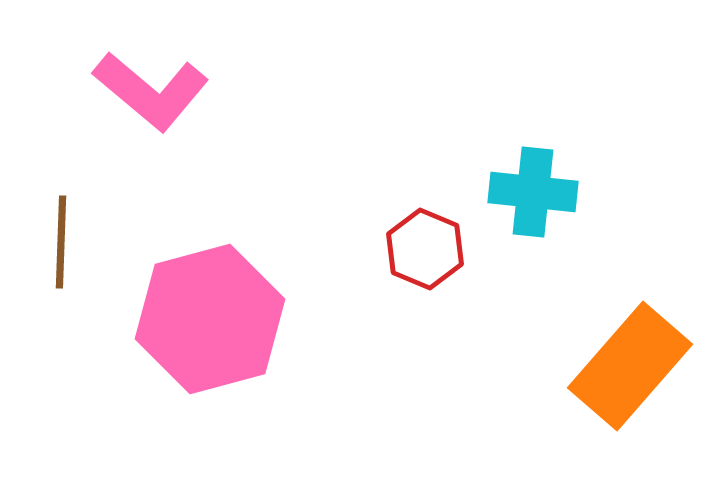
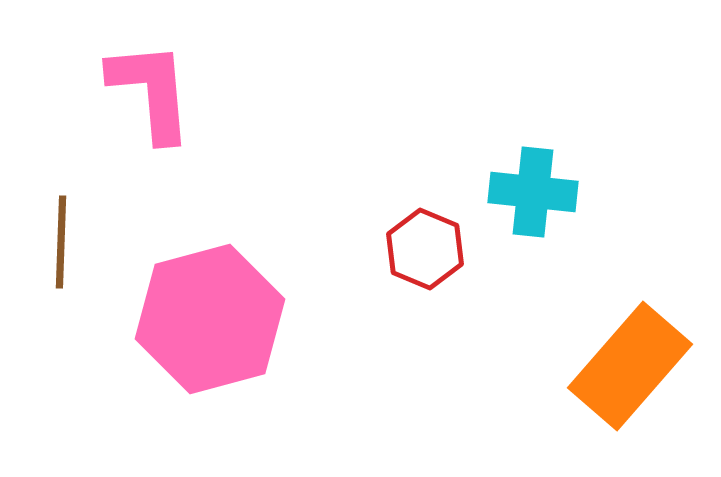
pink L-shape: rotated 135 degrees counterclockwise
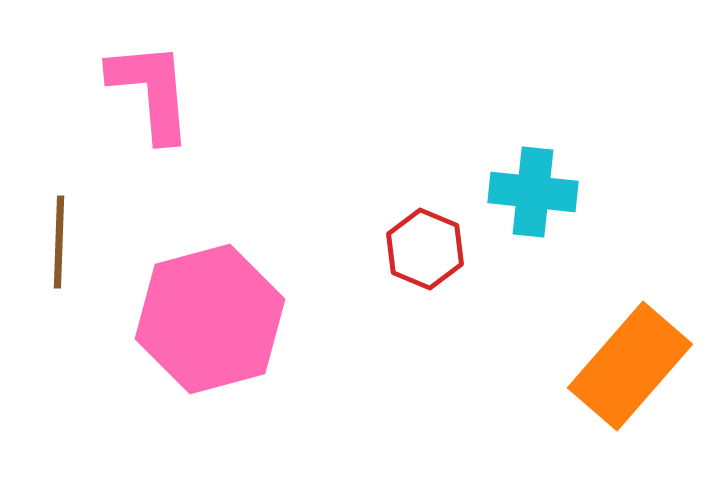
brown line: moved 2 px left
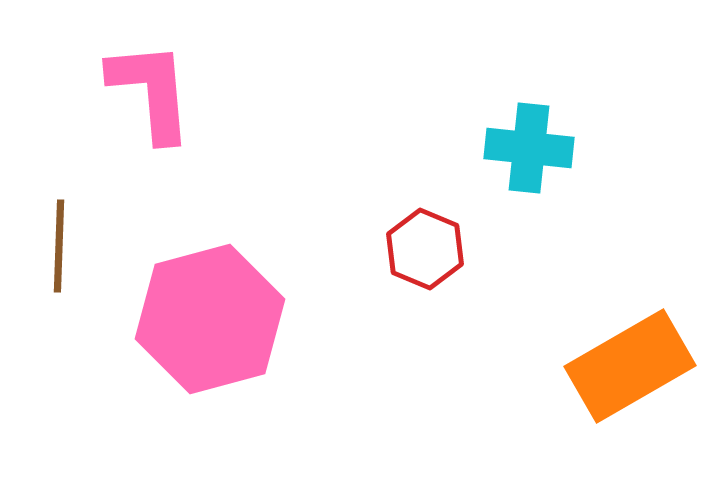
cyan cross: moved 4 px left, 44 px up
brown line: moved 4 px down
orange rectangle: rotated 19 degrees clockwise
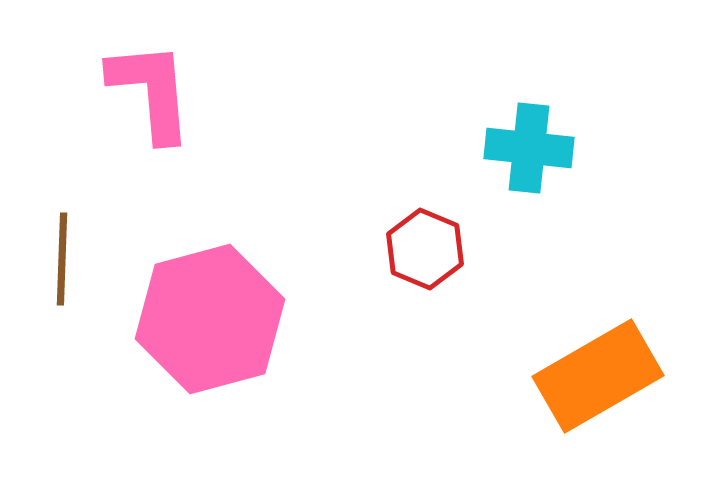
brown line: moved 3 px right, 13 px down
orange rectangle: moved 32 px left, 10 px down
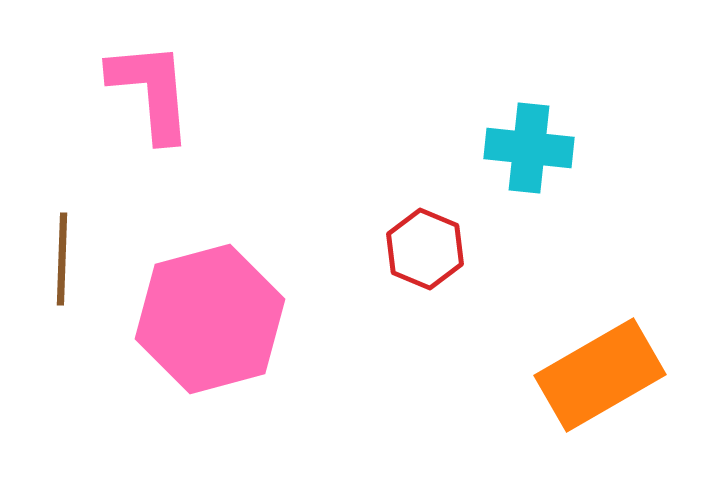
orange rectangle: moved 2 px right, 1 px up
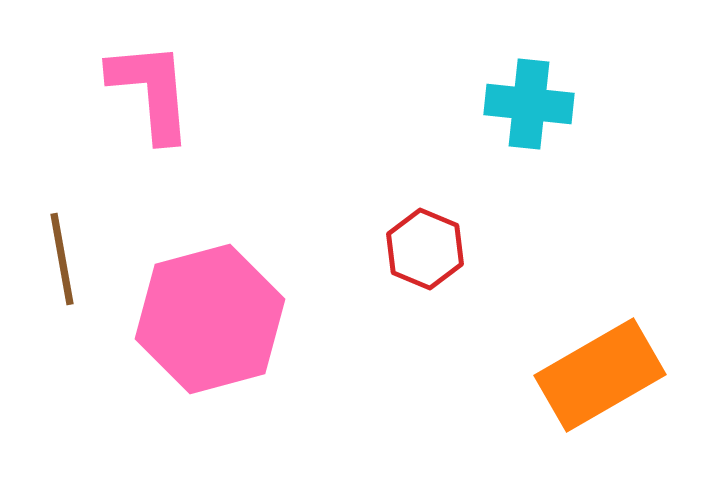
cyan cross: moved 44 px up
brown line: rotated 12 degrees counterclockwise
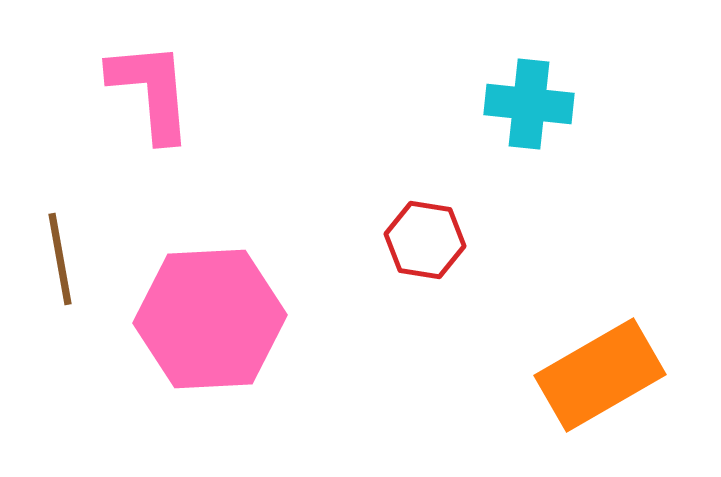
red hexagon: moved 9 px up; rotated 14 degrees counterclockwise
brown line: moved 2 px left
pink hexagon: rotated 12 degrees clockwise
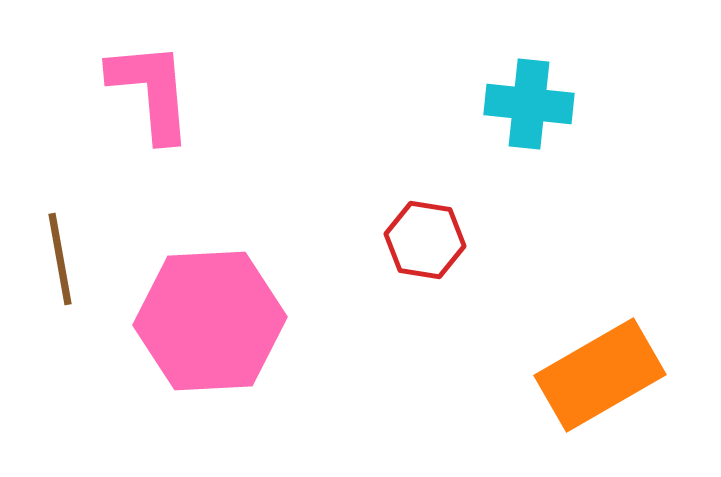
pink hexagon: moved 2 px down
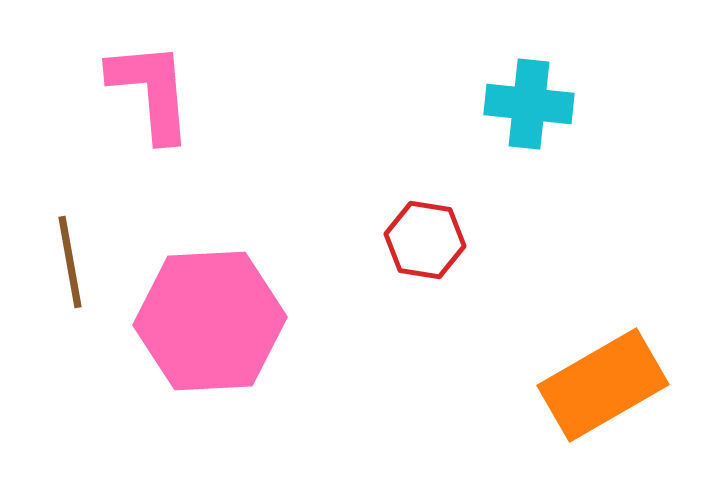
brown line: moved 10 px right, 3 px down
orange rectangle: moved 3 px right, 10 px down
